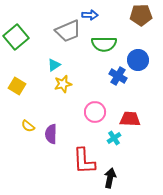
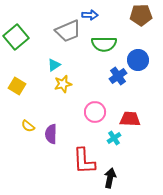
blue cross: rotated 24 degrees clockwise
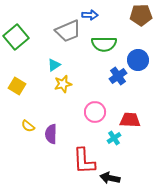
red trapezoid: moved 1 px down
black arrow: rotated 90 degrees counterclockwise
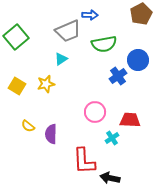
brown pentagon: moved 1 px up; rotated 25 degrees counterclockwise
green semicircle: rotated 10 degrees counterclockwise
cyan triangle: moved 7 px right, 6 px up
yellow star: moved 17 px left
cyan cross: moved 2 px left
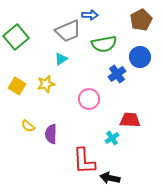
brown pentagon: moved 6 px down
blue circle: moved 2 px right, 3 px up
blue cross: moved 1 px left, 2 px up
pink circle: moved 6 px left, 13 px up
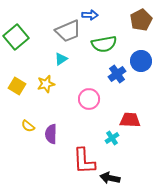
blue circle: moved 1 px right, 4 px down
